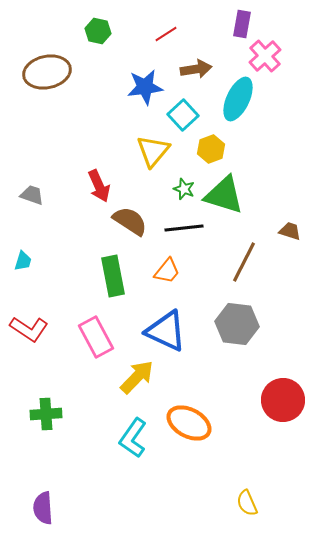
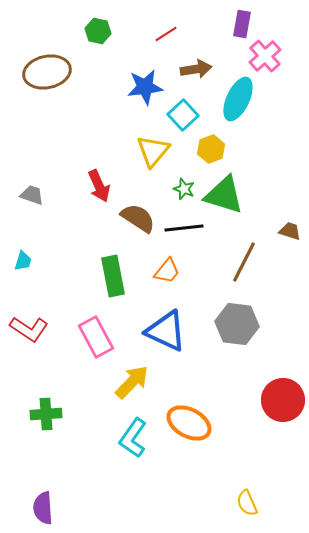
brown semicircle: moved 8 px right, 3 px up
yellow arrow: moved 5 px left, 5 px down
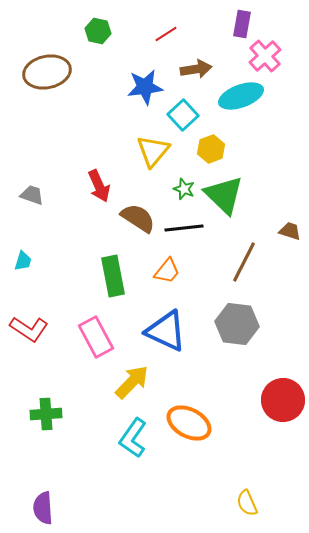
cyan ellipse: moved 3 px right, 3 px up; rotated 45 degrees clockwise
green triangle: rotated 27 degrees clockwise
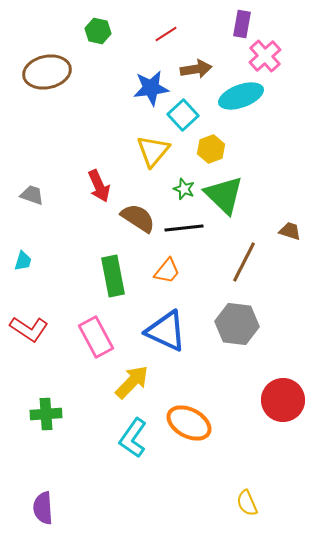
blue star: moved 6 px right, 1 px down
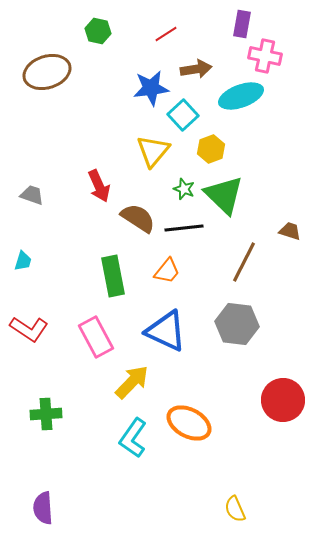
pink cross: rotated 36 degrees counterclockwise
brown ellipse: rotated 6 degrees counterclockwise
yellow semicircle: moved 12 px left, 6 px down
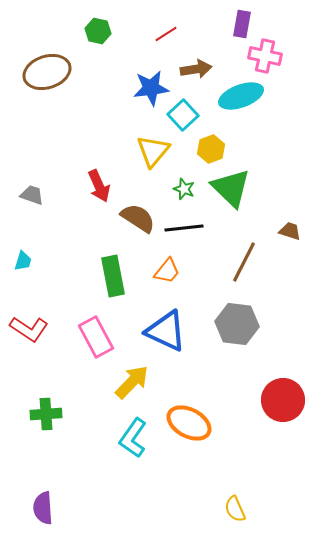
green triangle: moved 7 px right, 7 px up
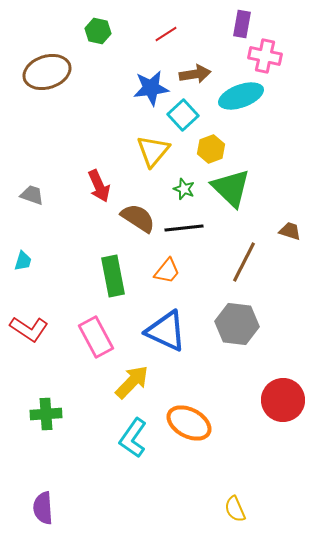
brown arrow: moved 1 px left, 5 px down
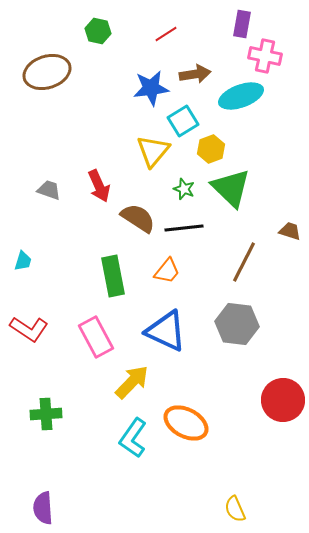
cyan square: moved 6 px down; rotated 12 degrees clockwise
gray trapezoid: moved 17 px right, 5 px up
orange ellipse: moved 3 px left
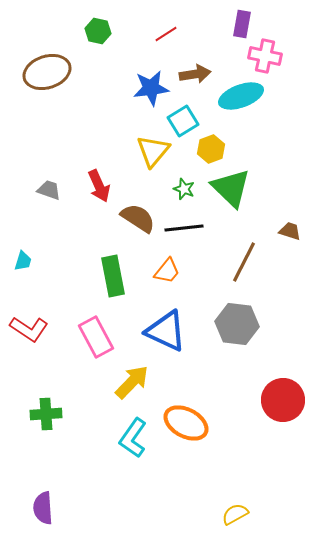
yellow semicircle: moved 5 px down; rotated 84 degrees clockwise
